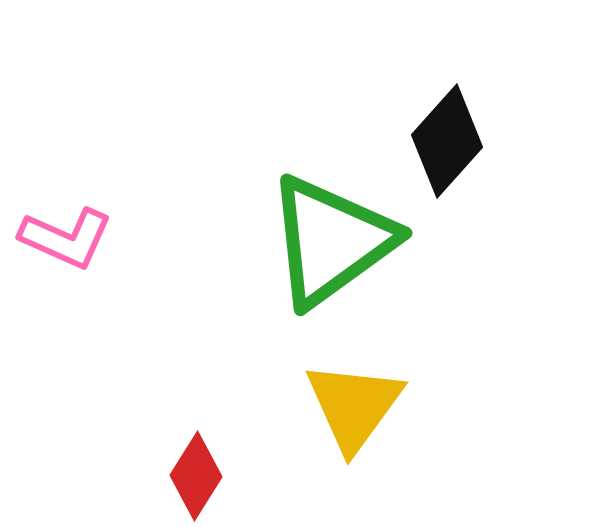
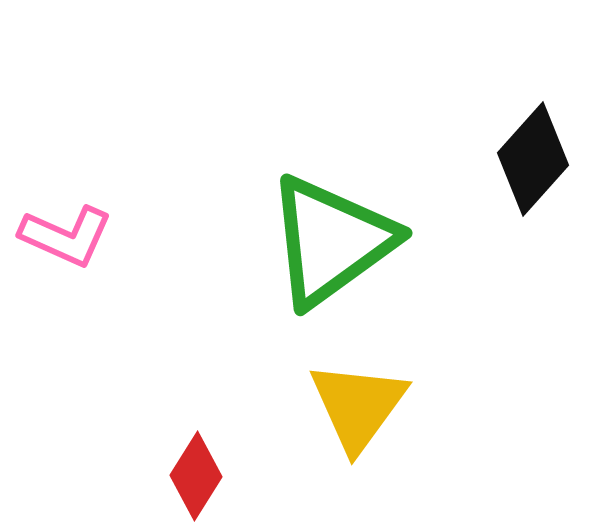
black diamond: moved 86 px right, 18 px down
pink L-shape: moved 2 px up
yellow triangle: moved 4 px right
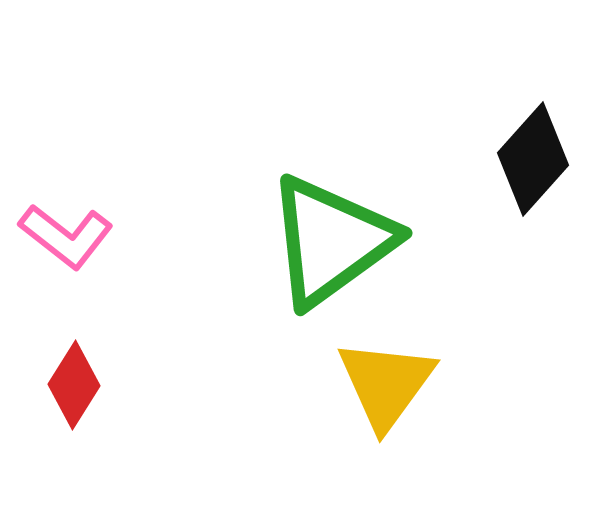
pink L-shape: rotated 14 degrees clockwise
yellow triangle: moved 28 px right, 22 px up
red diamond: moved 122 px left, 91 px up
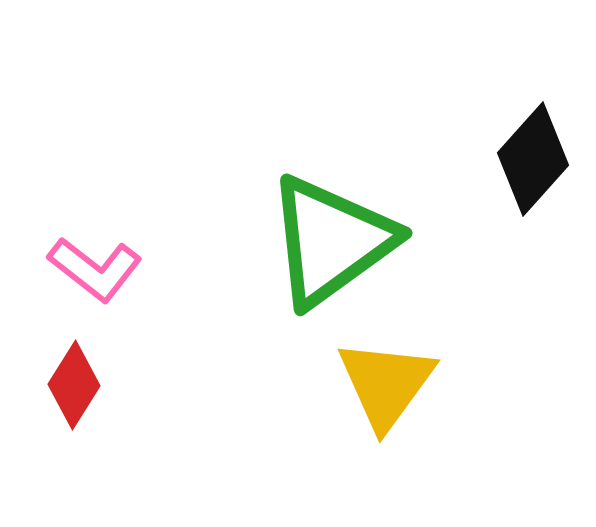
pink L-shape: moved 29 px right, 33 px down
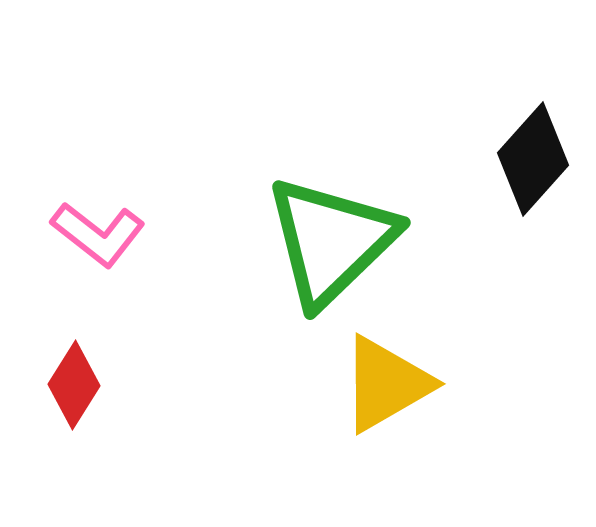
green triangle: rotated 8 degrees counterclockwise
pink L-shape: moved 3 px right, 35 px up
yellow triangle: rotated 24 degrees clockwise
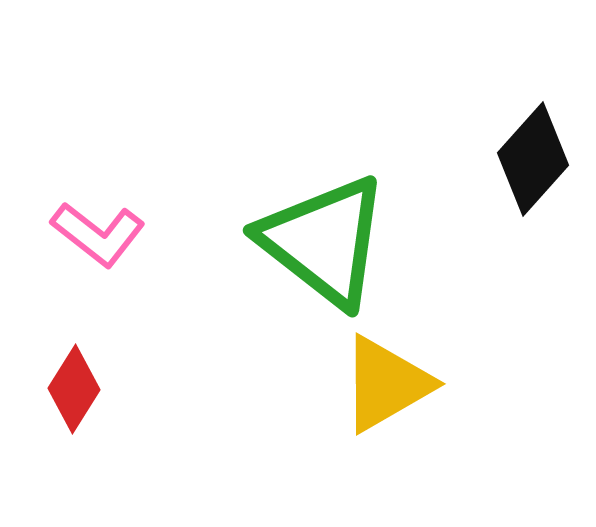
green triangle: moved 7 px left; rotated 38 degrees counterclockwise
red diamond: moved 4 px down
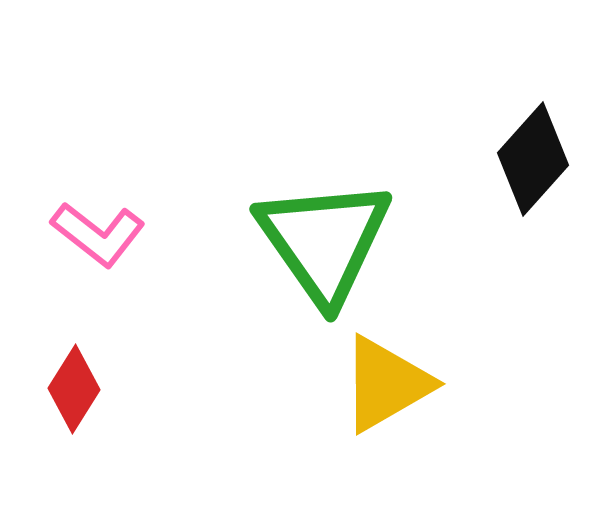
green triangle: rotated 17 degrees clockwise
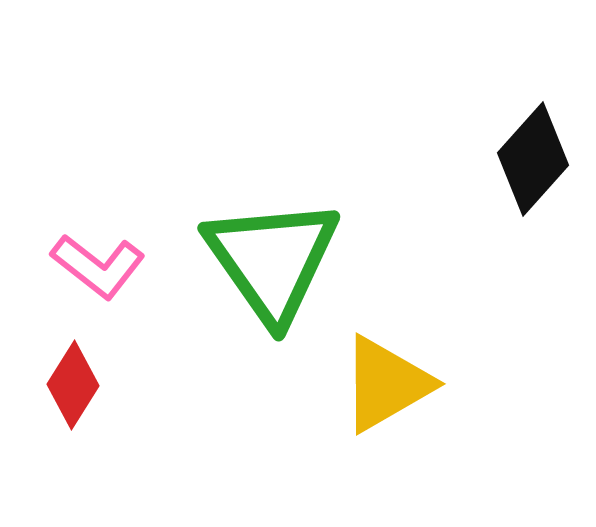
pink L-shape: moved 32 px down
green triangle: moved 52 px left, 19 px down
red diamond: moved 1 px left, 4 px up
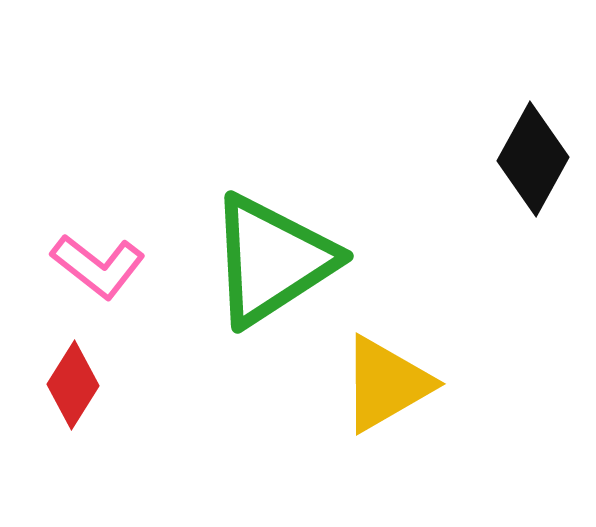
black diamond: rotated 13 degrees counterclockwise
green triangle: rotated 32 degrees clockwise
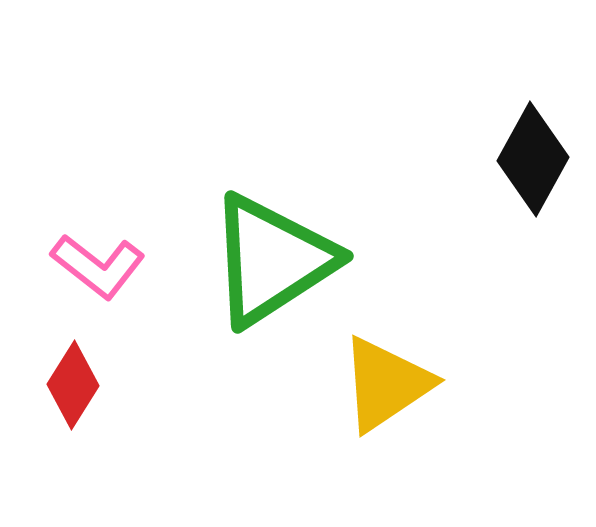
yellow triangle: rotated 4 degrees counterclockwise
